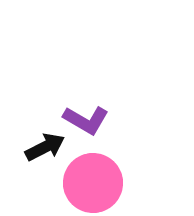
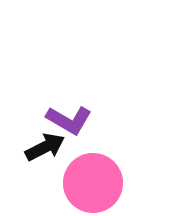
purple L-shape: moved 17 px left
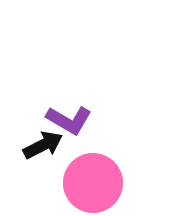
black arrow: moved 2 px left, 2 px up
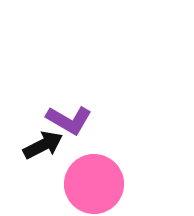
pink circle: moved 1 px right, 1 px down
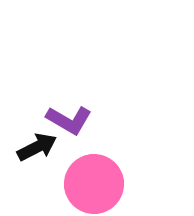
black arrow: moved 6 px left, 2 px down
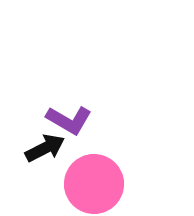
black arrow: moved 8 px right, 1 px down
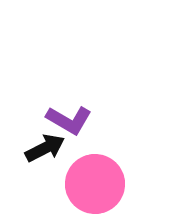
pink circle: moved 1 px right
